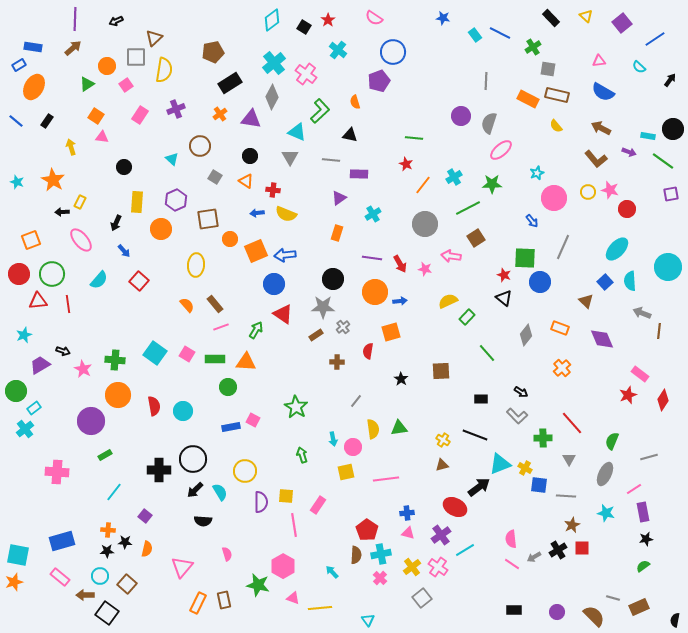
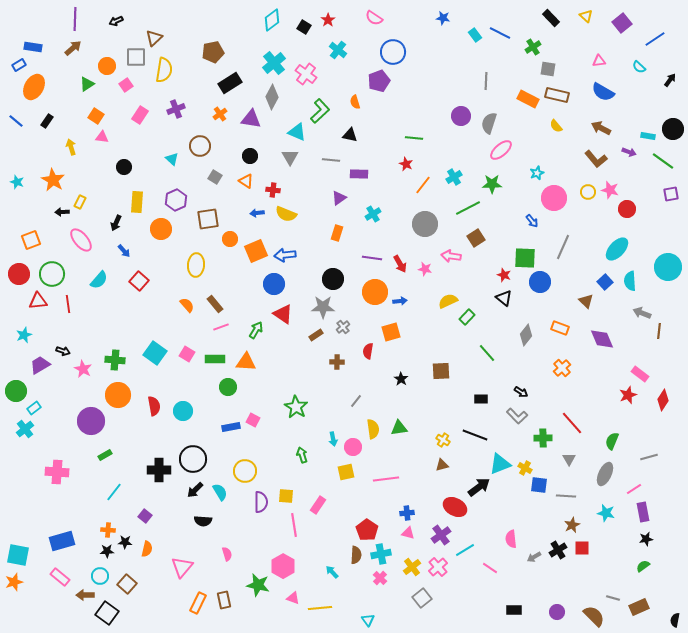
pink line at (512, 564): moved 22 px left, 4 px down
pink cross at (438, 567): rotated 12 degrees clockwise
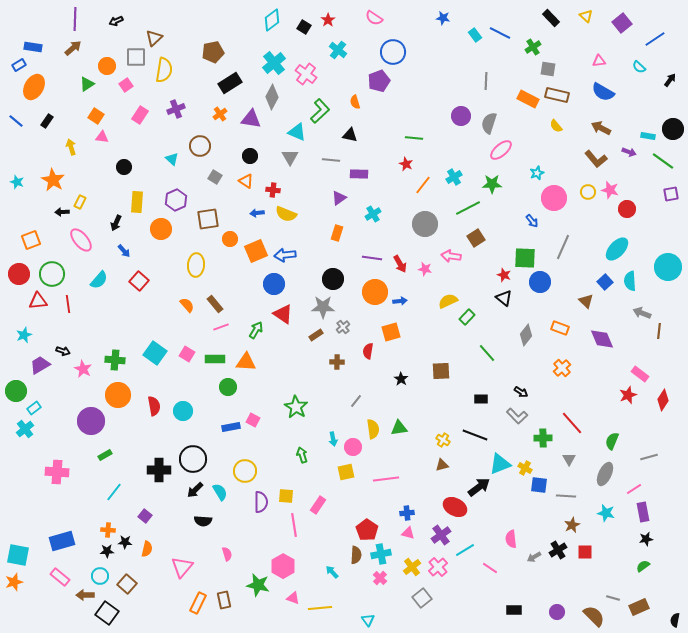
red square at (582, 548): moved 3 px right, 4 px down
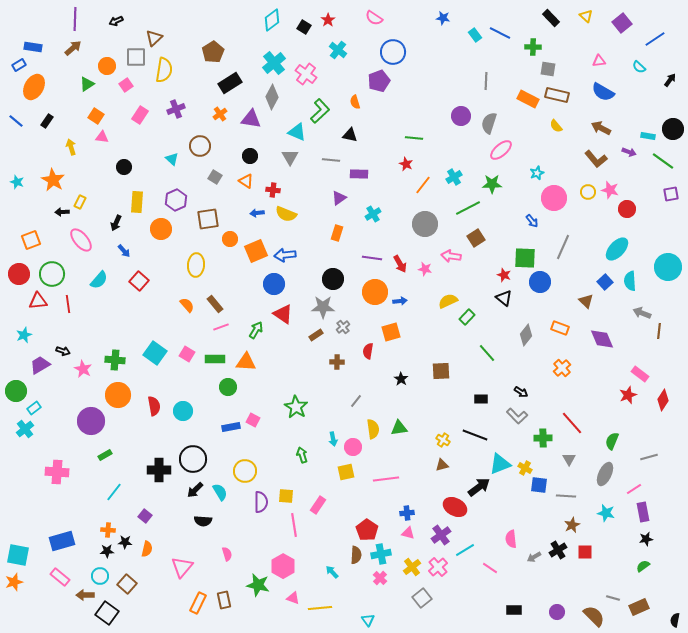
green cross at (533, 47): rotated 35 degrees clockwise
brown pentagon at (213, 52): rotated 20 degrees counterclockwise
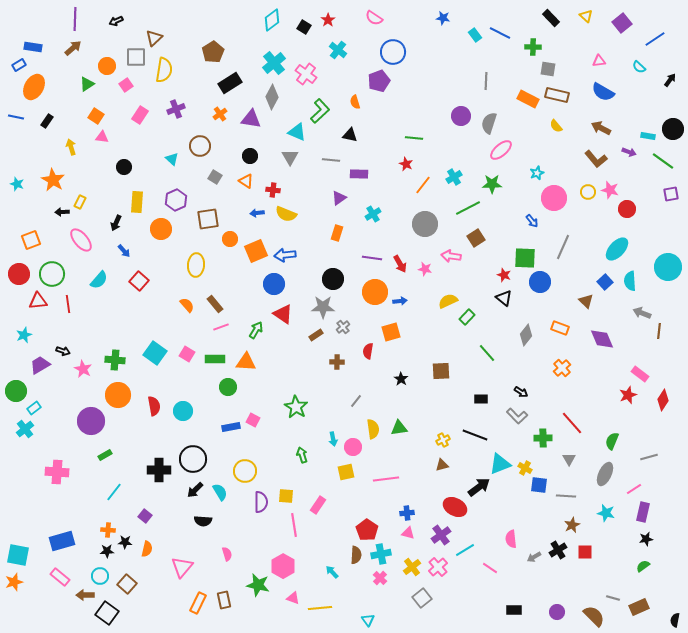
blue line at (16, 121): moved 4 px up; rotated 28 degrees counterclockwise
cyan star at (17, 182): moved 2 px down
yellow cross at (443, 440): rotated 32 degrees clockwise
purple rectangle at (643, 512): rotated 24 degrees clockwise
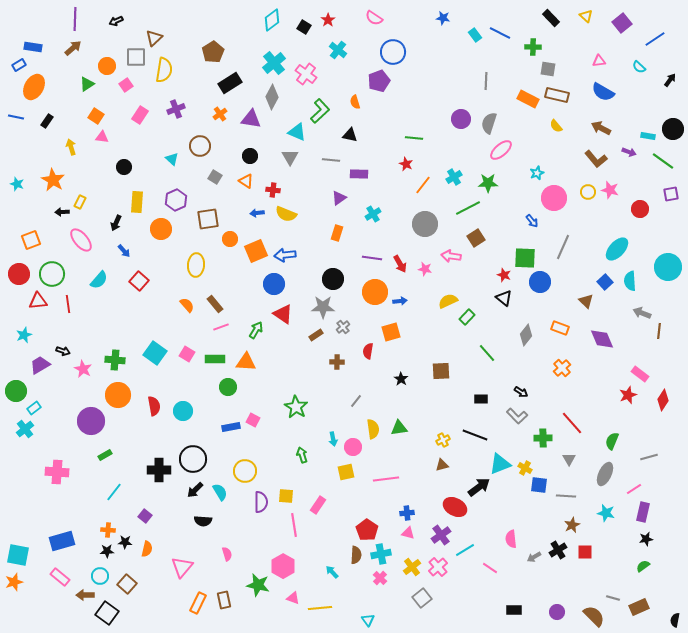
purple circle at (461, 116): moved 3 px down
green star at (492, 184): moved 4 px left, 1 px up
red circle at (627, 209): moved 13 px right
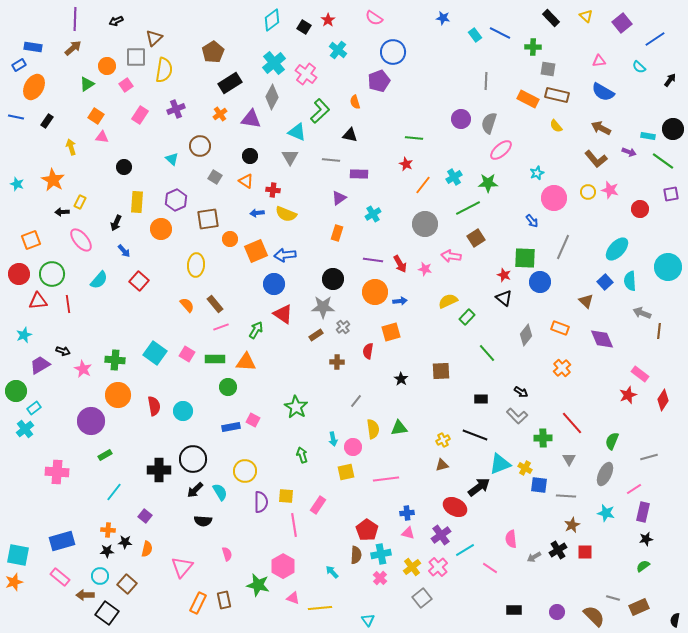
purple line at (372, 258): moved 1 px right, 2 px down
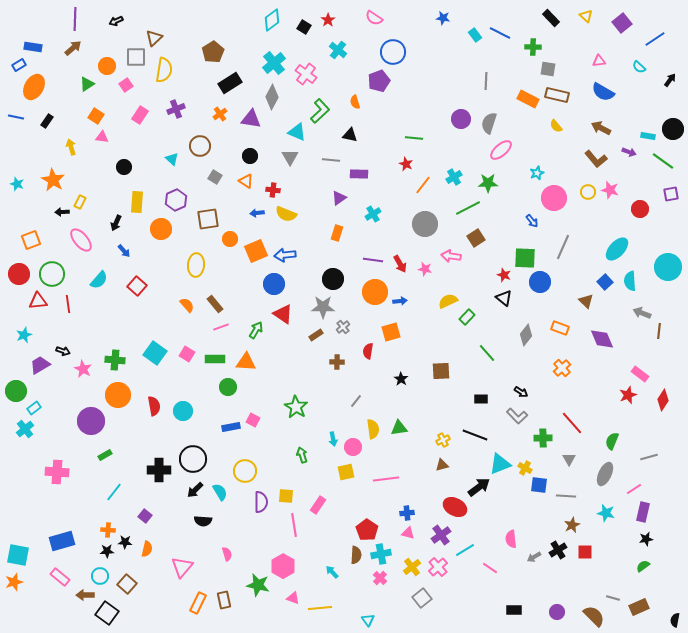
red square at (139, 281): moved 2 px left, 5 px down
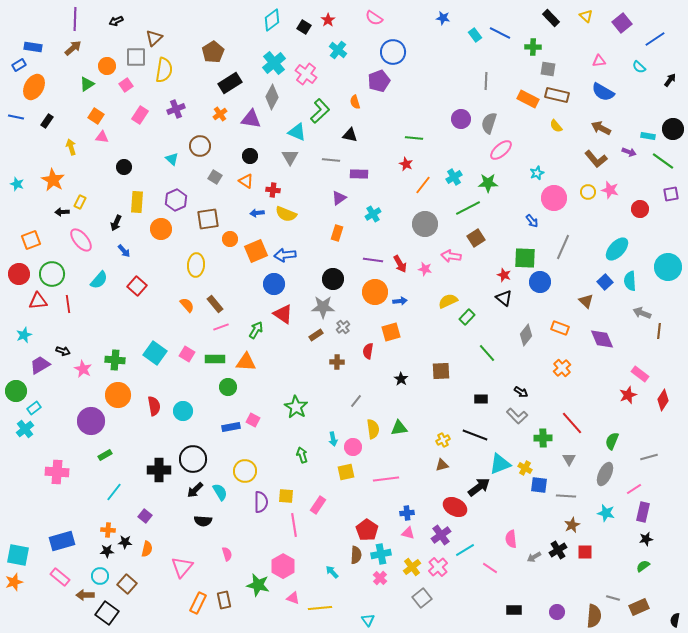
brown semicircle at (594, 616): rotated 50 degrees clockwise
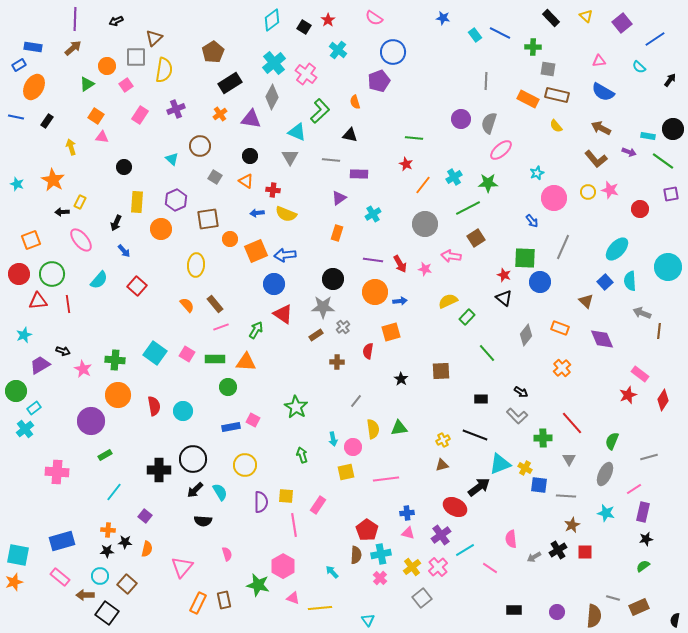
yellow circle at (245, 471): moved 6 px up
